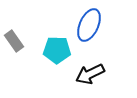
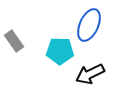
cyan pentagon: moved 3 px right, 1 px down
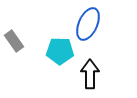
blue ellipse: moved 1 px left, 1 px up
black arrow: rotated 116 degrees clockwise
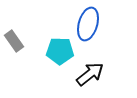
blue ellipse: rotated 8 degrees counterclockwise
black arrow: rotated 52 degrees clockwise
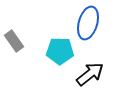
blue ellipse: moved 1 px up
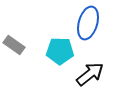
gray rectangle: moved 4 px down; rotated 20 degrees counterclockwise
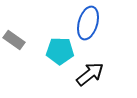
gray rectangle: moved 5 px up
